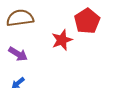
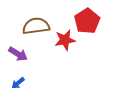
brown semicircle: moved 16 px right, 8 px down
red star: moved 3 px right; rotated 10 degrees clockwise
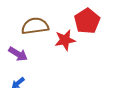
brown semicircle: moved 1 px left
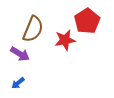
brown semicircle: moved 2 px left, 3 px down; rotated 120 degrees clockwise
purple arrow: moved 2 px right
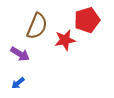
red pentagon: moved 1 px up; rotated 15 degrees clockwise
brown semicircle: moved 4 px right, 3 px up
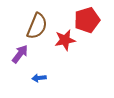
purple arrow: rotated 84 degrees counterclockwise
blue arrow: moved 21 px right, 5 px up; rotated 32 degrees clockwise
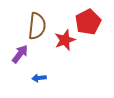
red pentagon: moved 1 px right, 2 px down; rotated 10 degrees counterclockwise
brown semicircle: rotated 16 degrees counterclockwise
red star: rotated 10 degrees counterclockwise
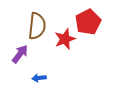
red star: moved 1 px up
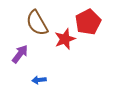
brown semicircle: moved 3 px up; rotated 144 degrees clockwise
blue arrow: moved 2 px down
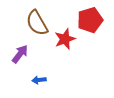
red pentagon: moved 2 px right, 2 px up; rotated 10 degrees clockwise
